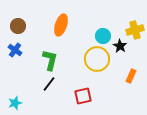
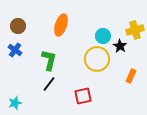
green L-shape: moved 1 px left
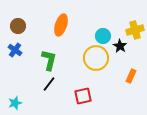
yellow circle: moved 1 px left, 1 px up
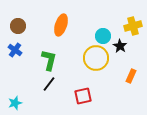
yellow cross: moved 2 px left, 4 px up
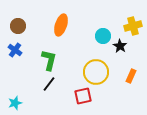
yellow circle: moved 14 px down
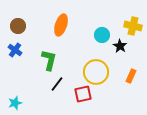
yellow cross: rotated 30 degrees clockwise
cyan circle: moved 1 px left, 1 px up
black line: moved 8 px right
red square: moved 2 px up
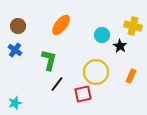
orange ellipse: rotated 20 degrees clockwise
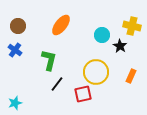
yellow cross: moved 1 px left
